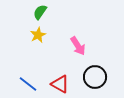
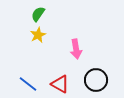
green semicircle: moved 2 px left, 2 px down
pink arrow: moved 2 px left, 3 px down; rotated 24 degrees clockwise
black circle: moved 1 px right, 3 px down
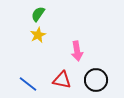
pink arrow: moved 1 px right, 2 px down
red triangle: moved 2 px right, 4 px up; rotated 18 degrees counterclockwise
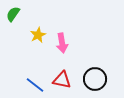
green semicircle: moved 25 px left
pink arrow: moved 15 px left, 8 px up
black circle: moved 1 px left, 1 px up
blue line: moved 7 px right, 1 px down
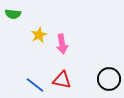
green semicircle: rotated 119 degrees counterclockwise
yellow star: moved 1 px right
pink arrow: moved 1 px down
black circle: moved 14 px right
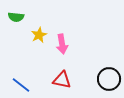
green semicircle: moved 3 px right, 3 px down
blue line: moved 14 px left
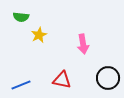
green semicircle: moved 5 px right
pink arrow: moved 21 px right
black circle: moved 1 px left, 1 px up
blue line: rotated 60 degrees counterclockwise
